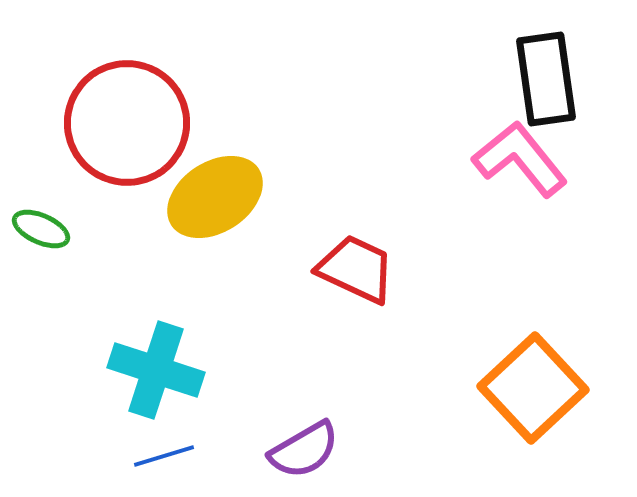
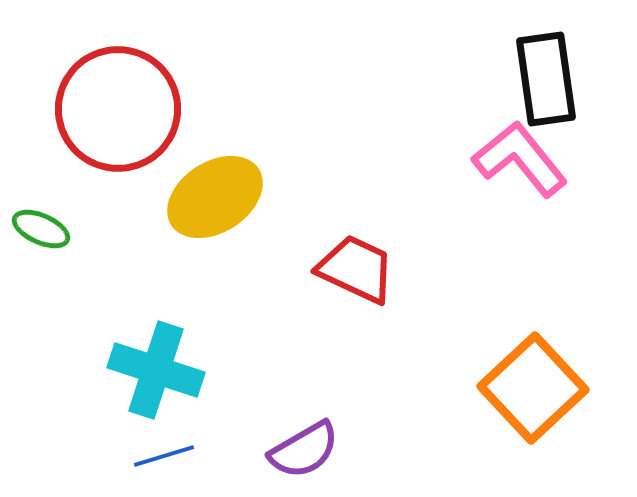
red circle: moved 9 px left, 14 px up
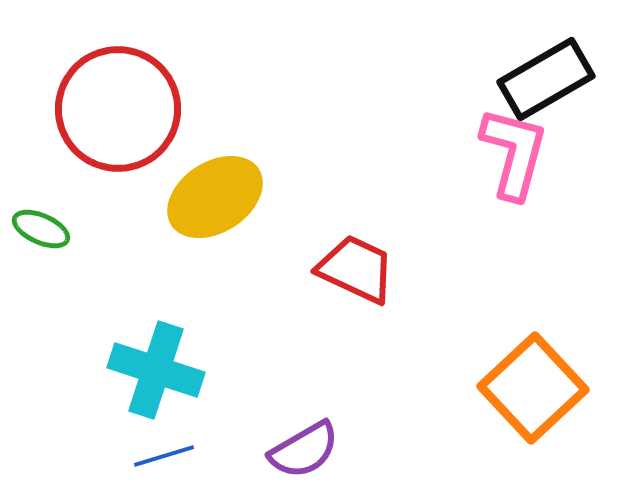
black rectangle: rotated 68 degrees clockwise
pink L-shape: moved 6 px left, 6 px up; rotated 54 degrees clockwise
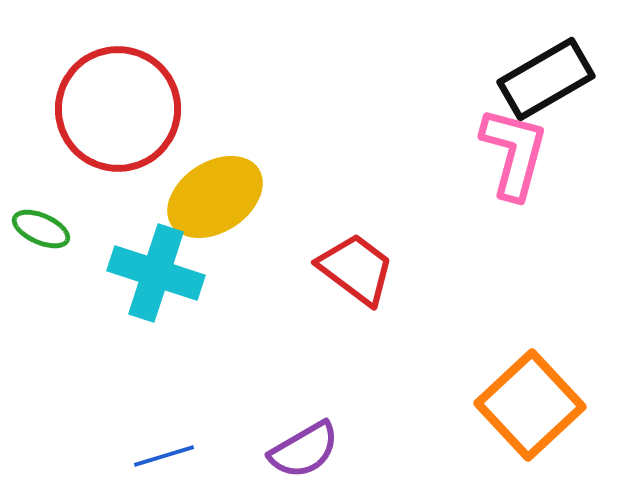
red trapezoid: rotated 12 degrees clockwise
cyan cross: moved 97 px up
orange square: moved 3 px left, 17 px down
